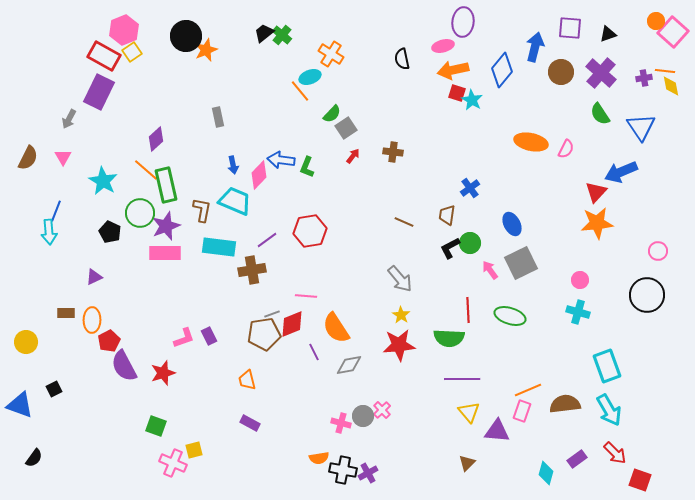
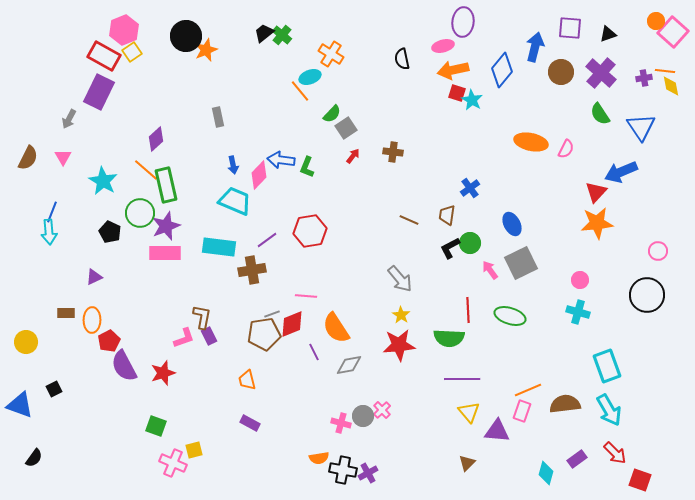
brown L-shape at (202, 210): moved 107 px down
blue line at (56, 211): moved 4 px left, 1 px down
brown line at (404, 222): moved 5 px right, 2 px up
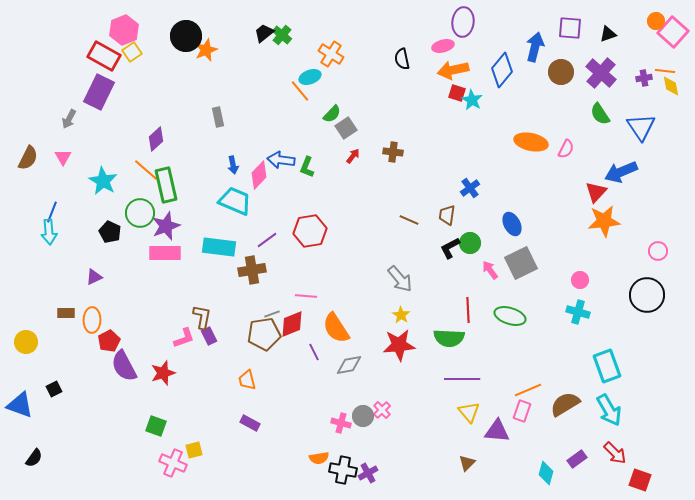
orange star at (597, 223): moved 7 px right, 2 px up
brown semicircle at (565, 404): rotated 24 degrees counterclockwise
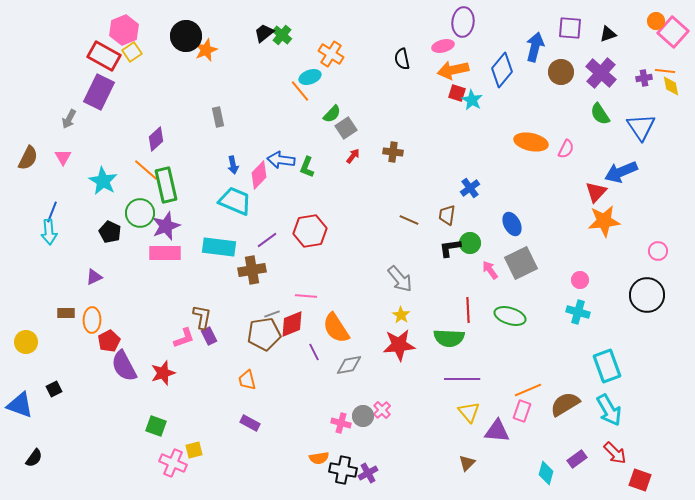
black L-shape at (450, 248): rotated 20 degrees clockwise
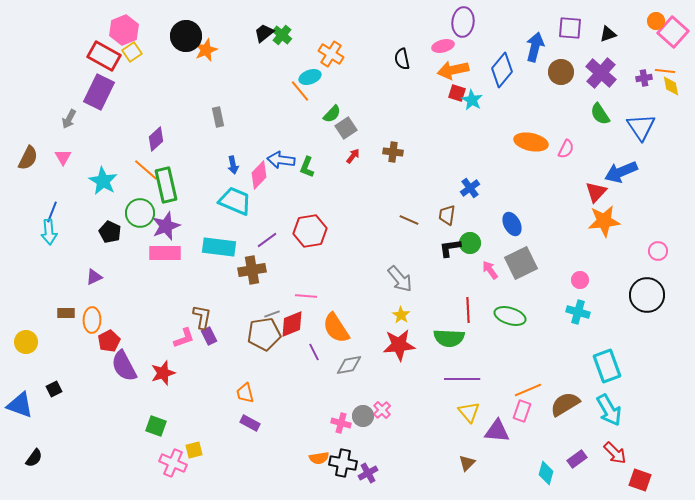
orange trapezoid at (247, 380): moved 2 px left, 13 px down
black cross at (343, 470): moved 7 px up
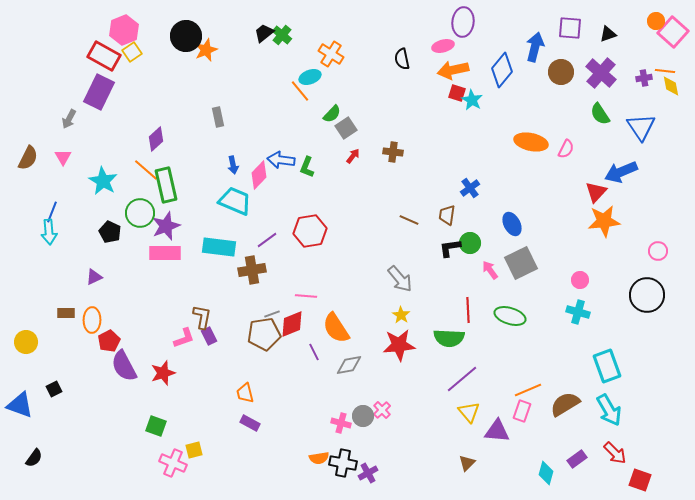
purple line at (462, 379): rotated 40 degrees counterclockwise
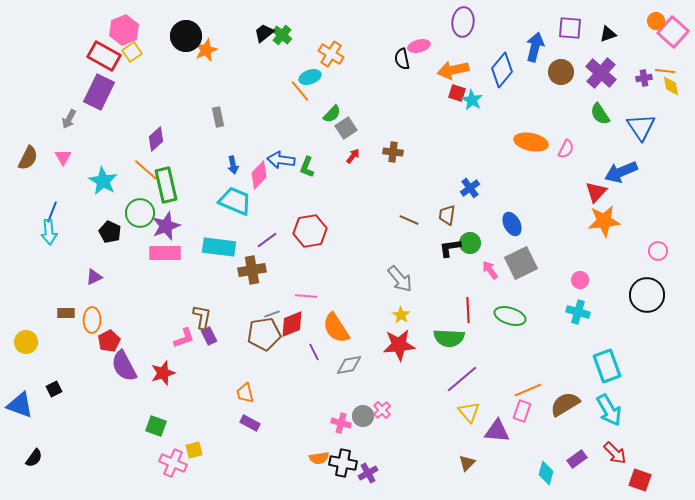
pink ellipse at (443, 46): moved 24 px left
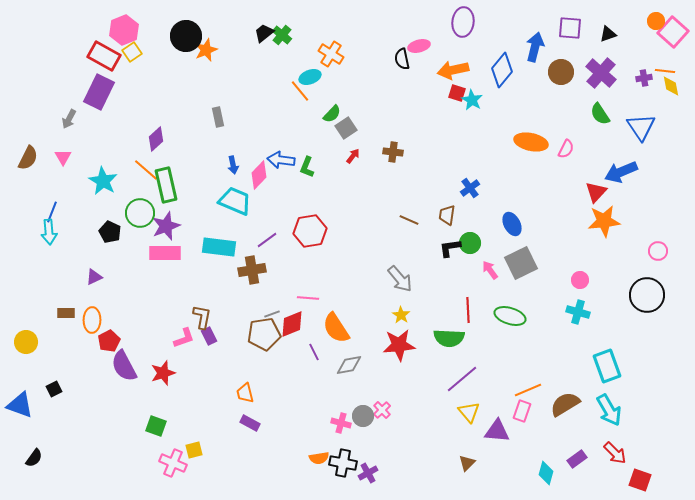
pink line at (306, 296): moved 2 px right, 2 px down
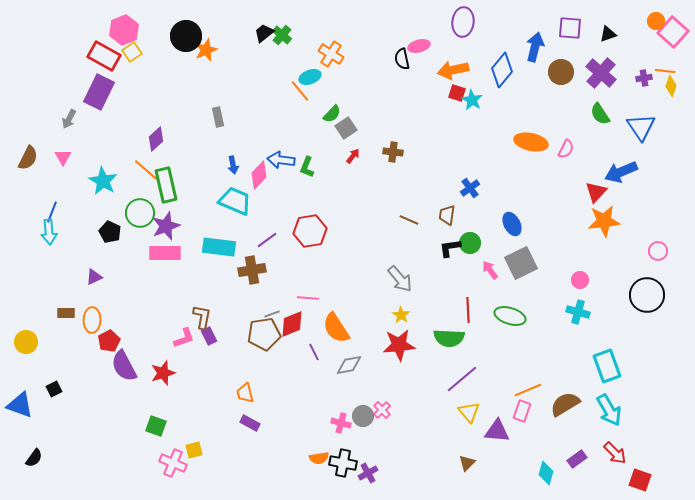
yellow diamond at (671, 86): rotated 30 degrees clockwise
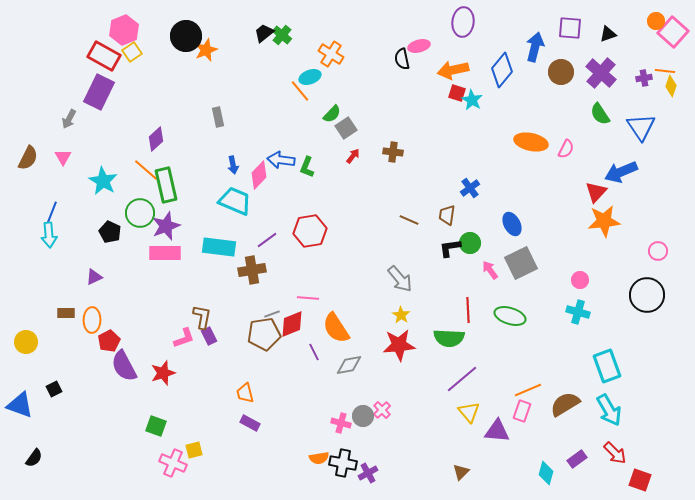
cyan arrow at (49, 232): moved 3 px down
brown triangle at (467, 463): moved 6 px left, 9 px down
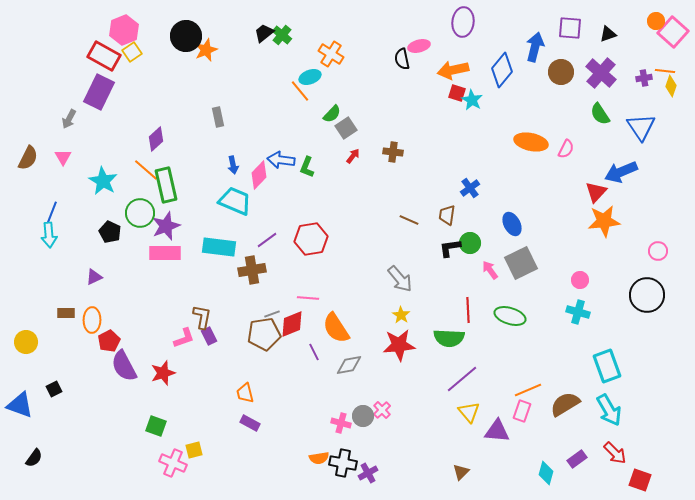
red hexagon at (310, 231): moved 1 px right, 8 px down
